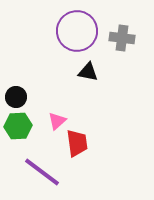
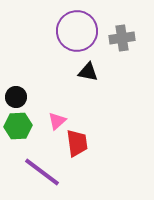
gray cross: rotated 15 degrees counterclockwise
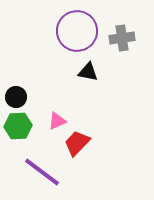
pink triangle: rotated 18 degrees clockwise
red trapezoid: rotated 128 degrees counterclockwise
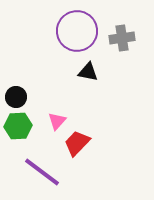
pink triangle: rotated 24 degrees counterclockwise
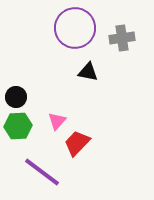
purple circle: moved 2 px left, 3 px up
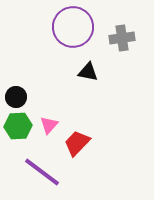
purple circle: moved 2 px left, 1 px up
pink triangle: moved 8 px left, 4 px down
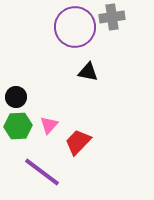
purple circle: moved 2 px right
gray cross: moved 10 px left, 21 px up
red trapezoid: moved 1 px right, 1 px up
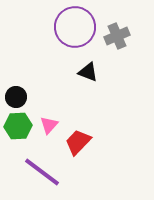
gray cross: moved 5 px right, 19 px down; rotated 15 degrees counterclockwise
black triangle: rotated 10 degrees clockwise
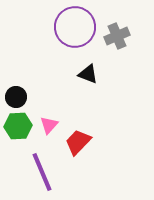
black triangle: moved 2 px down
purple line: rotated 30 degrees clockwise
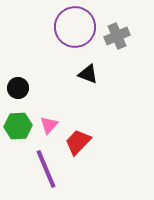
black circle: moved 2 px right, 9 px up
purple line: moved 4 px right, 3 px up
